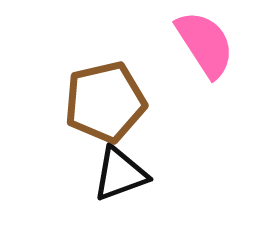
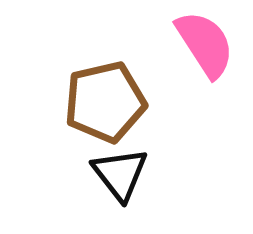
black triangle: rotated 48 degrees counterclockwise
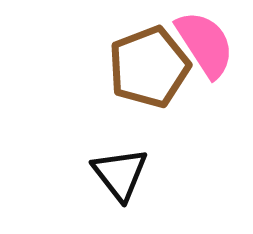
brown pentagon: moved 44 px right, 35 px up; rotated 8 degrees counterclockwise
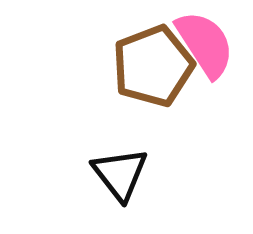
brown pentagon: moved 4 px right, 1 px up
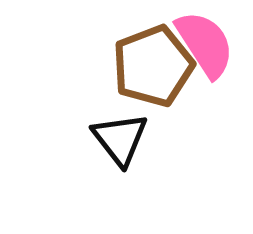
black triangle: moved 35 px up
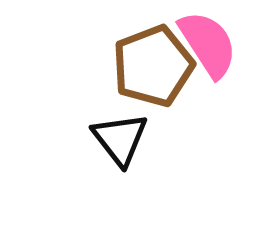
pink semicircle: moved 3 px right
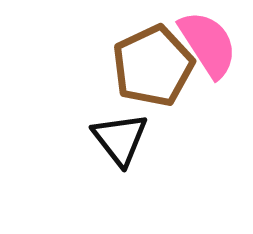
brown pentagon: rotated 4 degrees counterclockwise
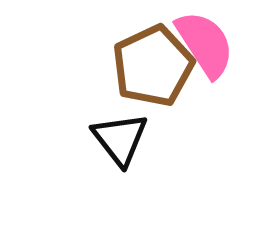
pink semicircle: moved 3 px left
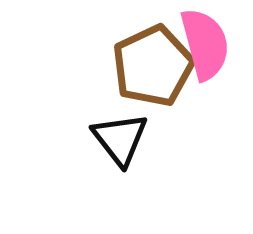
pink semicircle: rotated 18 degrees clockwise
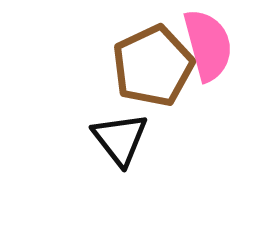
pink semicircle: moved 3 px right, 1 px down
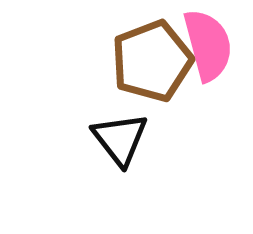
brown pentagon: moved 1 px left, 5 px up; rotated 4 degrees clockwise
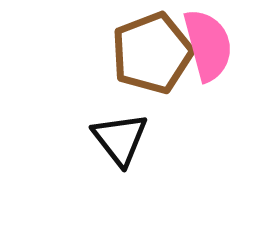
brown pentagon: moved 8 px up
